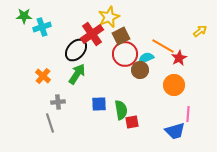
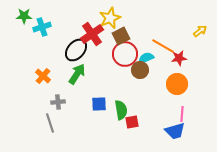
yellow star: moved 1 px right, 1 px down
red star: rotated 21 degrees clockwise
orange circle: moved 3 px right, 1 px up
pink line: moved 6 px left
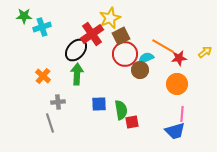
yellow arrow: moved 5 px right, 21 px down
green arrow: rotated 30 degrees counterclockwise
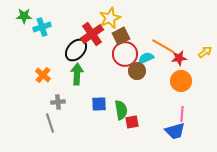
brown circle: moved 3 px left, 1 px down
orange cross: moved 1 px up
orange circle: moved 4 px right, 3 px up
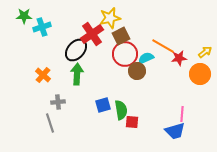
yellow star: rotated 10 degrees clockwise
orange circle: moved 19 px right, 7 px up
blue square: moved 4 px right, 1 px down; rotated 14 degrees counterclockwise
red square: rotated 16 degrees clockwise
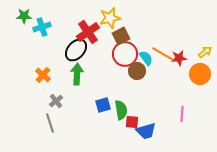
red cross: moved 4 px left, 2 px up
orange line: moved 8 px down
cyan semicircle: rotated 77 degrees clockwise
gray cross: moved 2 px left, 1 px up; rotated 32 degrees counterclockwise
blue trapezoid: moved 29 px left
